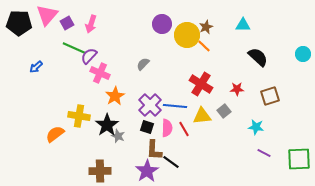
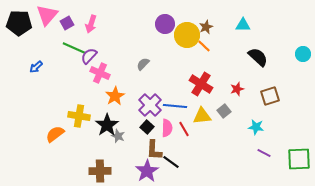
purple circle: moved 3 px right
red star: rotated 16 degrees counterclockwise
black square: rotated 24 degrees clockwise
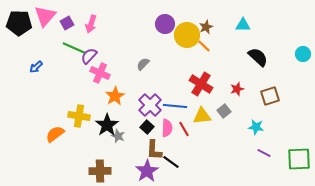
pink triangle: moved 2 px left, 1 px down
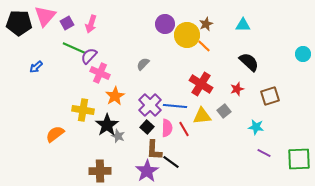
brown star: moved 3 px up
black semicircle: moved 9 px left, 5 px down
yellow cross: moved 4 px right, 6 px up
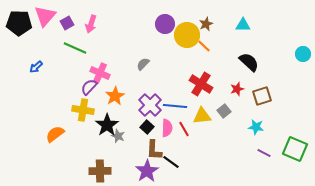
green line: moved 1 px right
purple semicircle: moved 31 px down
brown square: moved 8 px left
green square: moved 4 px left, 10 px up; rotated 25 degrees clockwise
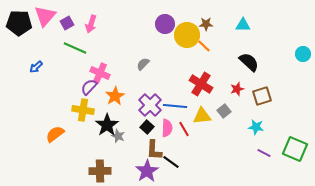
brown star: rotated 24 degrees clockwise
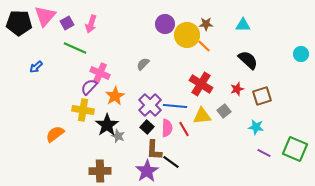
cyan circle: moved 2 px left
black semicircle: moved 1 px left, 2 px up
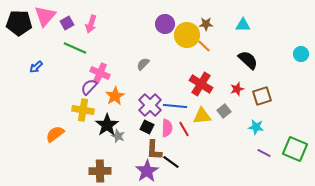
black square: rotated 16 degrees counterclockwise
